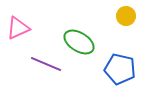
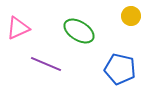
yellow circle: moved 5 px right
green ellipse: moved 11 px up
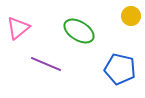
pink triangle: rotated 15 degrees counterclockwise
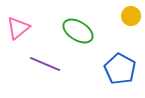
green ellipse: moved 1 px left
purple line: moved 1 px left
blue pentagon: rotated 16 degrees clockwise
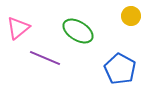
purple line: moved 6 px up
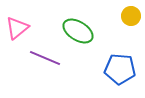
pink triangle: moved 1 px left
blue pentagon: rotated 24 degrees counterclockwise
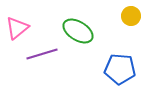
purple line: moved 3 px left, 4 px up; rotated 40 degrees counterclockwise
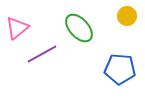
yellow circle: moved 4 px left
green ellipse: moved 1 px right, 3 px up; rotated 16 degrees clockwise
purple line: rotated 12 degrees counterclockwise
